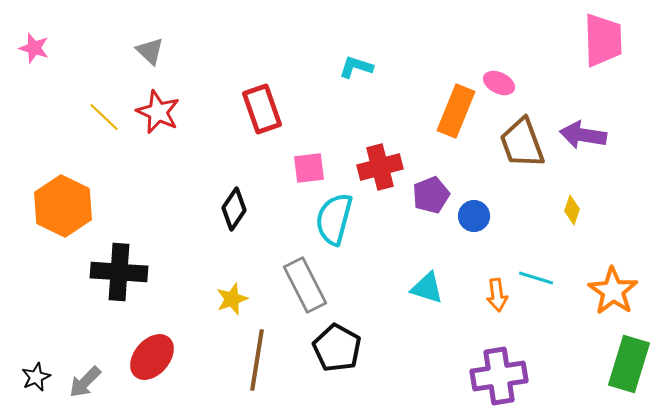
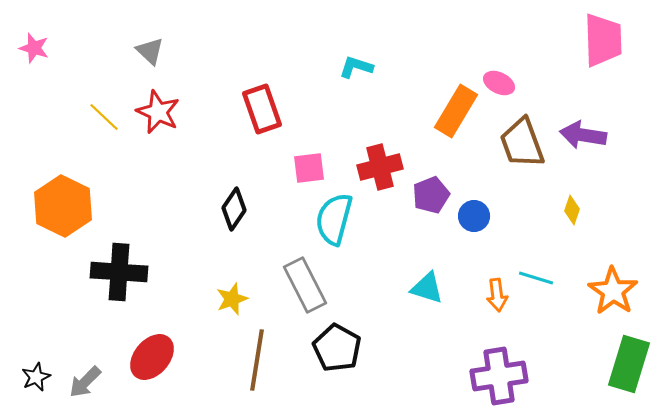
orange rectangle: rotated 9 degrees clockwise
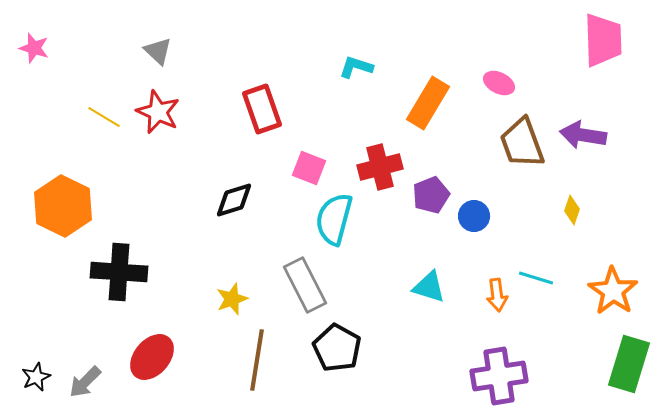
gray triangle: moved 8 px right
orange rectangle: moved 28 px left, 8 px up
yellow line: rotated 12 degrees counterclockwise
pink square: rotated 28 degrees clockwise
black diamond: moved 9 px up; rotated 39 degrees clockwise
cyan triangle: moved 2 px right, 1 px up
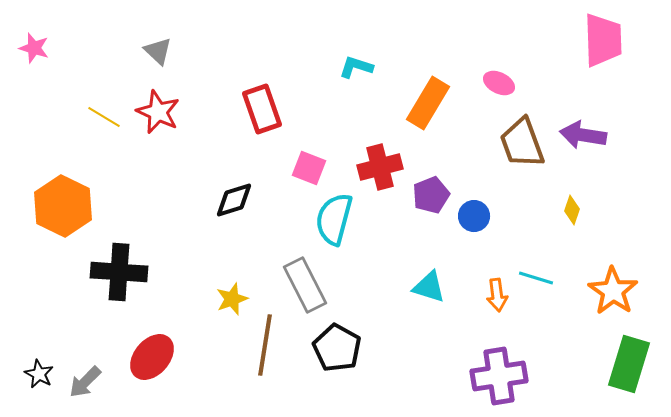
brown line: moved 8 px right, 15 px up
black star: moved 3 px right, 3 px up; rotated 20 degrees counterclockwise
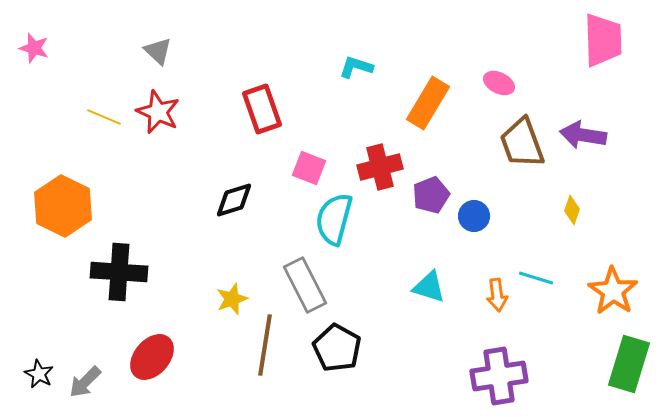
yellow line: rotated 8 degrees counterclockwise
